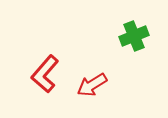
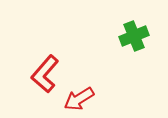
red arrow: moved 13 px left, 14 px down
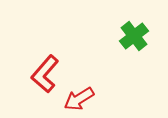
green cross: rotated 16 degrees counterclockwise
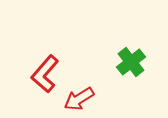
green cross: moved 3 px left, 26 px down
